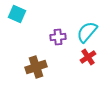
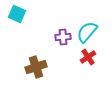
purple cross: moved 5 px right
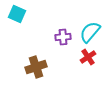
cyan semicircle: moved 3 px right
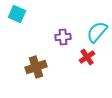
cyan semicircle: moved 7 px right
red cross: moved 1 px left
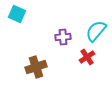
cyan semicircle: moved 1 px left, 1 px up
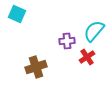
cyan semicircle: moved 2 px left
purple cross: moved 4 px right, 4 px down
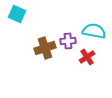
cyan semicircle: rotated 60 degrees clockwise
purple cross: moved 1 px right
brown cross: moved 9 px right, 19 px up
